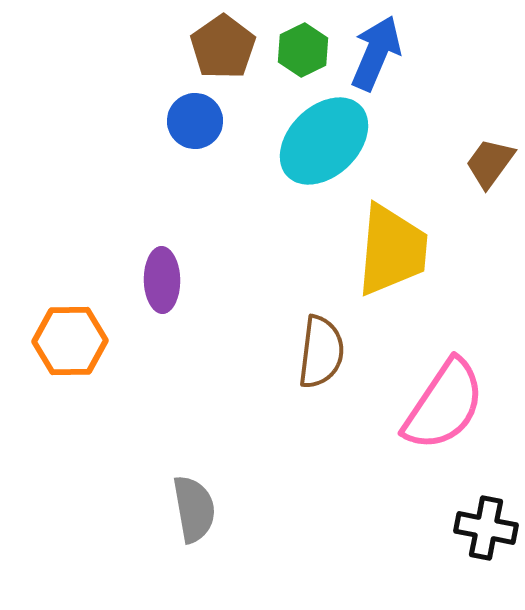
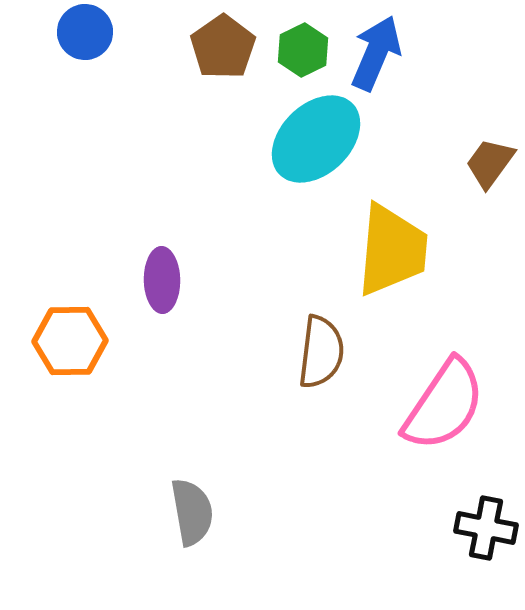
blue circle: moved 110 px left, 89 px up
cyan ellipse: moved 8 px left, 2 px up
gray semicircle: moved 2 px left, 3 px down
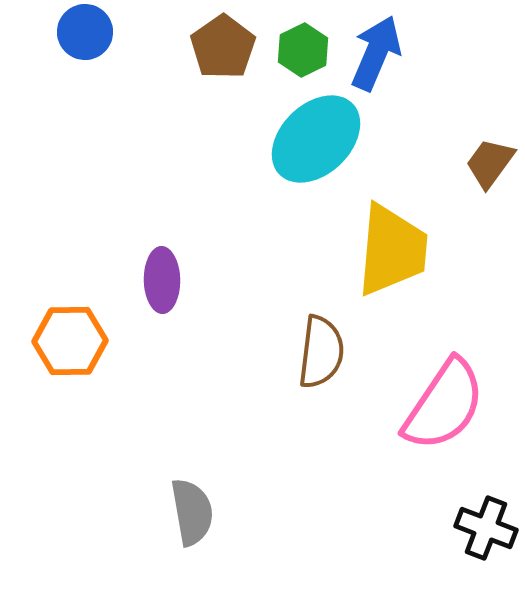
black cross: rotated 10 degrees clockwise
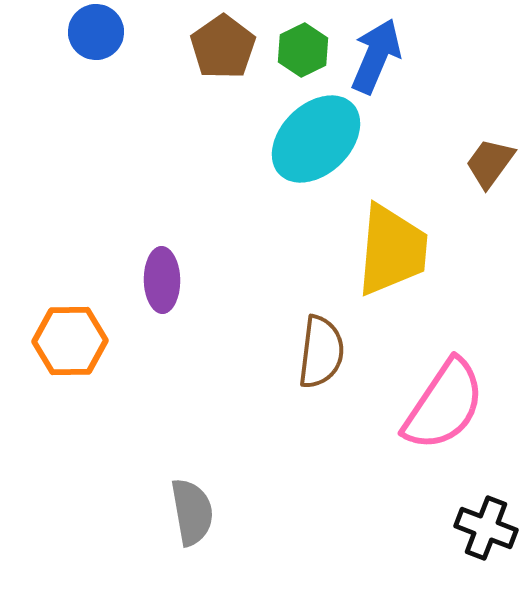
blue circle: moved 11 px right
blue arrow: moved 3 px down
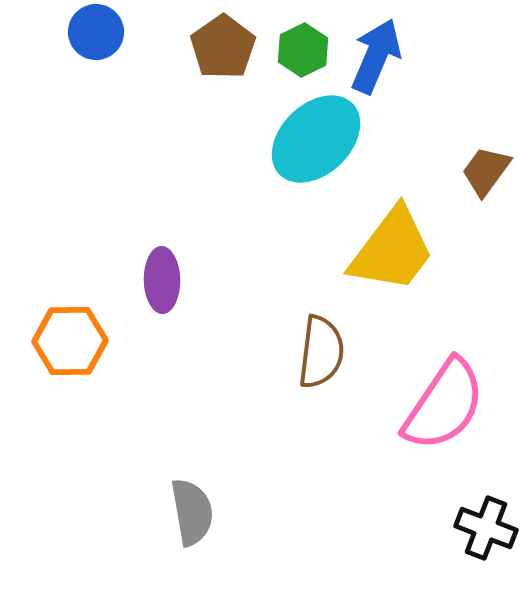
brown trapezoid: moved 4 px left, 8 px down
yellow trapezoid: rotated 32 degrees clockwise
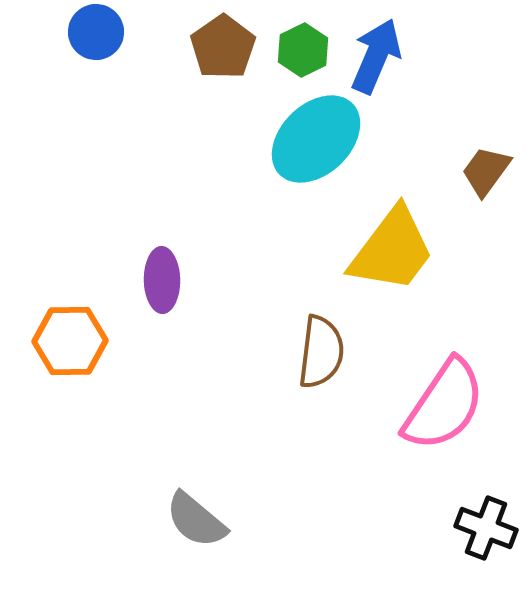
gray semicircle: moved 4 px right, 8 px down; rotated 140 degrees clockwise
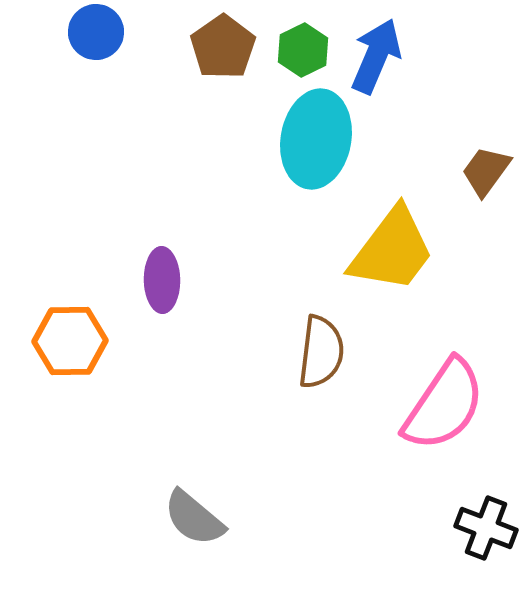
cyan ellipse: rotated 36 degrees counterclockwise
gray semicircle: moved 2 px left, 2 px up
